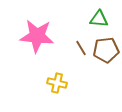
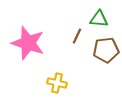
pink star: moved 9 px left, 7 px down; rotated 12 degrees clockwise
brown line: moved 4 px left, 12 px up; rotated 56 degrees clockwise
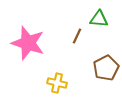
brown pentagon: moved 18 px down; rotated 20 degrees counterclockwise
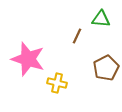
green triangle: moved 2 px right
pink star: moved 16 px down
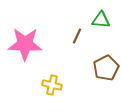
green triangle: moved 1 px down
pink star: moved 3 px left, 15 px up; rotated 16 degrees counterclockwise
yellow cross: moved 5 px left, 2 px down
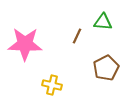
green triangle: moved 2 px right, 2 px down
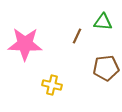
brown pentagon: rotated 20 degrees clockwise
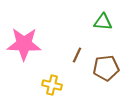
brown line: moved 19 px down
pink star: moved 1 px left
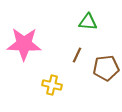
green triangle: moved 15 px left
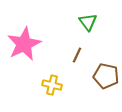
green triangle: rotated 48 degrees clockwise
pink star: rotated 28 degrees counterclockwise
brown pentagon: moved 8 px down; rotated 20 degrees clockwise
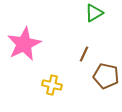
green triangle: moved 6 px right, 9 px up; rotated 36 degrees clockwise
brown line: moved 7 px right, 1 px up
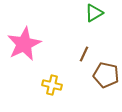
brown pentagon: moved 1 px up
